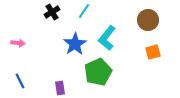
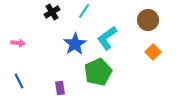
cyan L-shape: rotated 15 degrees clockwise
orange square: rotated 28 degrees counterclockwise
blue line: moved 1 px left
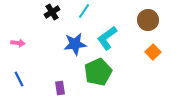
blue star: rotated 25 degrees clockwise
blue line: moved 2 px up
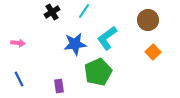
purple rectangle: moved 1 px left, 2 px up
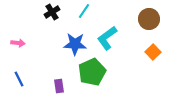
brown circle: moved 1 px right, 1 px up
blue star: rotated 10 degrees clockwise
green pentagon: moved 6 px left
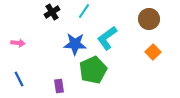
green pentagon: moved 1 px right, 2 px up
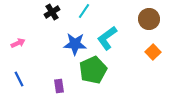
pink arrow: rotated 32 degrees counterclockwise
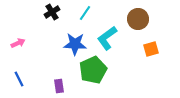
cyan line: moved 1 px right, 2 px down
brown circle: moved 11 px left
orange square: moved 2 px left, 3 px up; rotated 28 degrees clockwise
